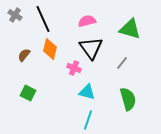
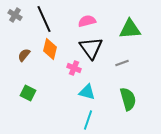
black line: moved 1 px right
green triangle: rotated 20 degrees counterclockwise
gray line: rotated 32 degrees clockwise
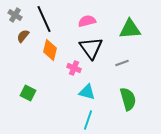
orange diamond: moved 1 px down
brown semicircle: moved 1 px left, 19 px up
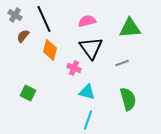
green triangle: moved 1 px up
